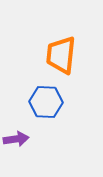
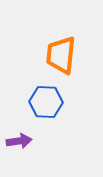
purple arrow: moved 3 px right, 2 px down
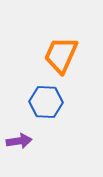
orange trapezoid: rotated 18 degrees clockwise
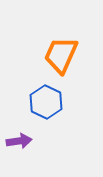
blue hexagon: rotated 24 degrees clockwise
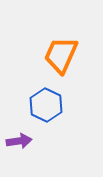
blue hexagon: moved 3 px down
